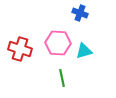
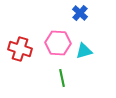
blue cross: rotated 21 degrees clockwise
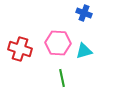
blue cross: moved 4 px right; rotated 21 degrees counterclockwise
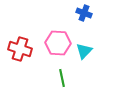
cyan triangle: rotated 30 degrees counterclockwise
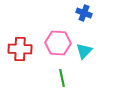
red cross: rotated 15 degrees counterclockwise
